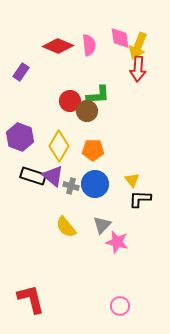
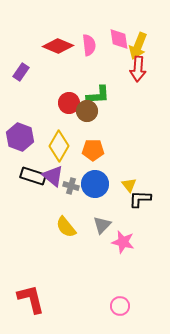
pink diamond: moved 1 px left, 1 px down
red circle: moved 1 px left, 2 px down
yellow triangle: moved 3 px left, 5 px down
pink star: moved 6 px right
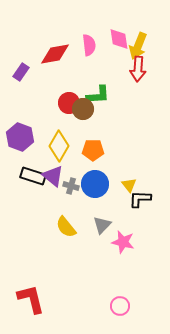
red diamond: moved 3 px left, 8 px down; rotated 32 degrees counterclockwise
brown circle: moved 4 px left, 2 px up
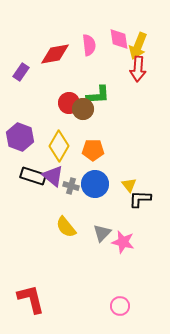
gray triangle: moved 8 px down
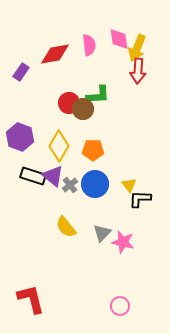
yellow arrow: moved 1 px left, 2 px down
red arrow: moved 2 px down
gray cross: moved 1 px left, 1 px up; rotated 35 degrees clockwise
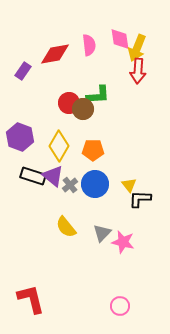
pink diamond: moved 1 px right
purple rectangle: moved 2 px right, 1 px up
